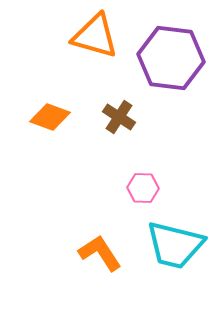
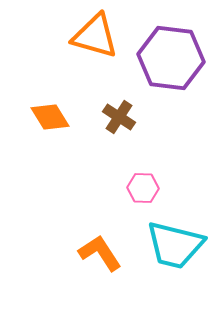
orange diamond: rotated 39 degrees clockwise
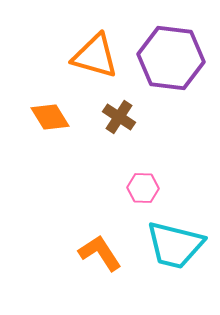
orange triangle: moved 20 px down
